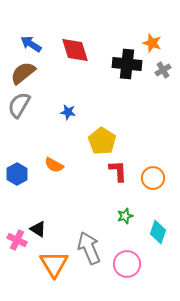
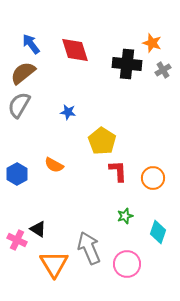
blue arrow: rotated 20 degrees clockwise
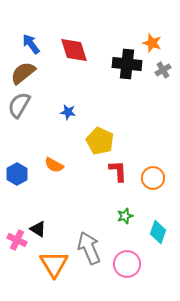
red diamond: moved 1 px left
yellow pentagon: moved 2 px left; rotated 8 degrees counterclockwise
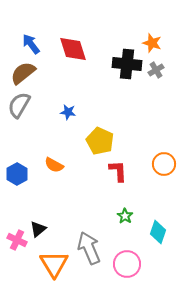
red diamond: moved 1 px left, 1 px up
gray cross: moved 7 px left
orange circle: moved 11 px right, 14 px up
green star: rotated 21 degrees counterclockwise
black triangle: rotated 48 degrees clockwise
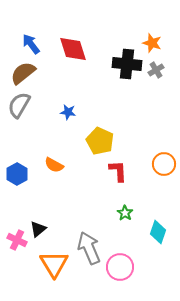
green star: moved 3 px up
pink circle: moved 7 px left, 3 px down
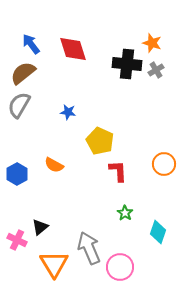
black triangle: moved 2 px right, 2 px up
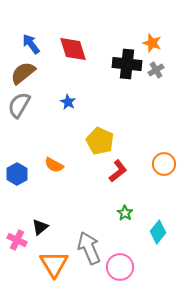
blue star: moved 10 px up; rotated 21 degrees clockwise
red L-shape: rotated 55 degrees clockwise
cyan diamond: rotated 20 degrees clockwise
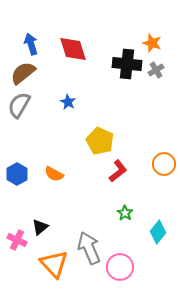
blue arrow: rotated 20 degrees clockwise
orange semicircle: moved 9 px down
orange triangle: rotated 12 degrees counterclockwise
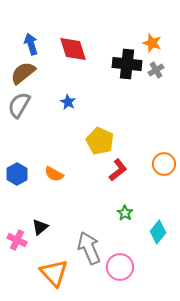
red L-shape: moved 1 px up
orange triangle: moved 9 px down
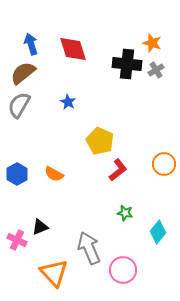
green star: rotated 21 degrees counterclockwise
black triangle: rotated 18 degrees clockwise
pink circle: moved 3 px right, 3 px down
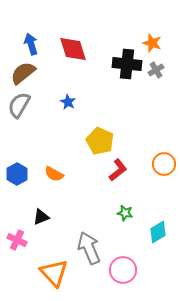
black triangle: moved 1 px right, 10 px up
cyan diamond: rotated 20 degrees clockwise
